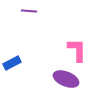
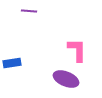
blue rectangle: rotated 18 degrees clockwise
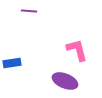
pink L-shape: rotated 15 degrees counterclockwise
purple ellipse: moved 1 px left, 2 px down
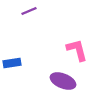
purple line: rotated 28 degrees counterclockwise
purple ellipse: moved 2 px left
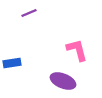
purple line: moved 2 px down
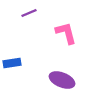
pink L-shape: moved 11 px left, 17 px up
purple ellipse: moved 1 px left, 1 px up
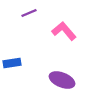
pink L-shape: moved 2 px left, 2 px up; rotated 25 degrees counterclockwise
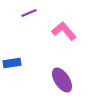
purple ellipse: rotated 35 degrees clockwise
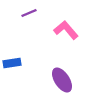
pink L-shape: moved 2 px right, 1 px up
